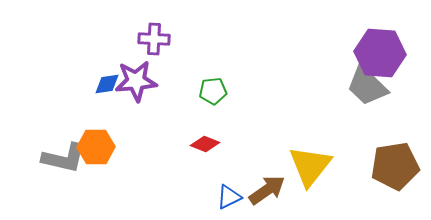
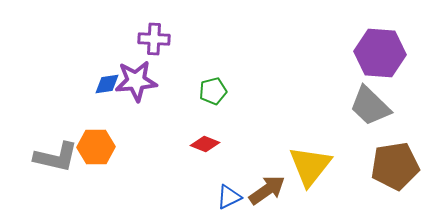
gray trapezoid: moved 3 px right, 20 px down
green pentagon: rotated 8 degrees counterclockwise
gray L-shape: moved 8 px left, 1 px up
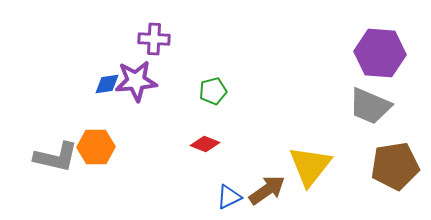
gray trapezoid: rotated 21 degrees counterclockwise
